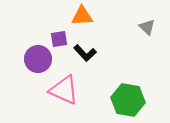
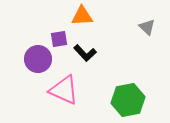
green hexagon: rotated 20 degrees counterclockwise
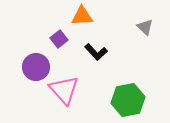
gray triangle: moved 2 px left
purple square: rotated 30 degrees counterclockwise
black L-shape: moved 11 px right, 1 px up
purple circle: moved 2 px left, 8 px down
pink triangle: rotated 24 degrees clockwise
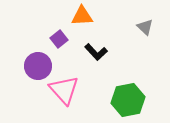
purple circle: moved 2 px right, 1 px up
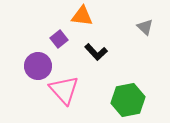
orange triangle: rotated 10 degrees clockwise
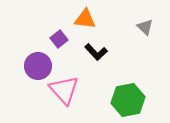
orange triangle: moved 3 px right, 3 px down
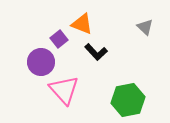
orange triangle: moved 3 px left, 5 px down; rotated 15 degrees clockwise
purple circle: moved 3 px right, 4 px up
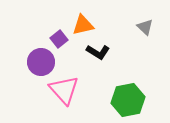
orange triangle: moved 1 px right, 1 px down; rotated 35 degrees counterclockwise
black L-shape: moved 2 px right; rotated 15 degrees counterclockwise
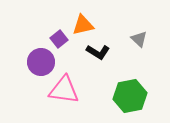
gray triangle: moved 6 px left, 12 px down
pink triangle: rotated 40 degrees counterclockwise
green hexagon: moved 2 px right, 4 px up
